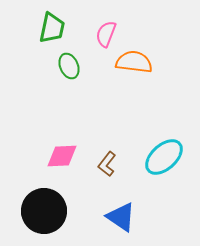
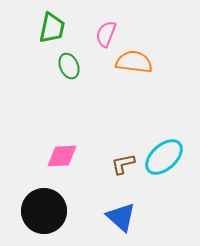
brown L-shape: moved 16 px right; rotated 40 degrees clockwise
blue triangle: rotated 8 degrees clockwise
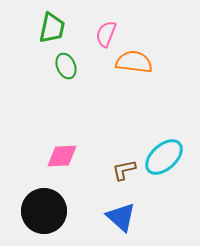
green ellipse: moved 3 px left
brown L-shape: moved 1 px right, 6 px down
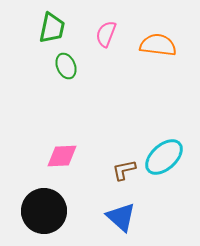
orange semicircle: moved 24 px right, 17 px up
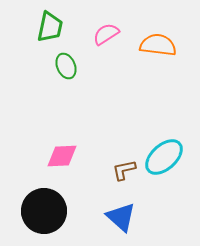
green trapezoid: moved 2 px left, 1 px up
pink semicircle: rotated 36 degrees clockwise
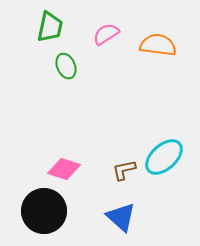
pink diamond: moved 2 px right, 13 px down; rotated 20 degrees clockwise
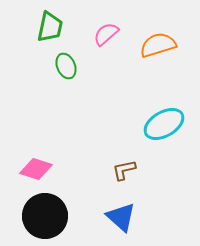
pink semicircle: rotated 8 degrees counterclockwise
orange semicircle: rotated 24 degrees counterclockwise
cyan ellipse: moved 33 px up; rotated 12 degrees clockwise
pink diamond: moved 28 px left
black circle: moved 1 px right, 5 px down
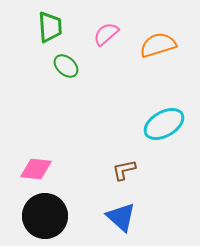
green trapezoid: rotated 16 degrees counterclockwise
green ellipse: rotated 25 degrees counterclockwise
pink diamond: rotated 12 degrees counterclockwise
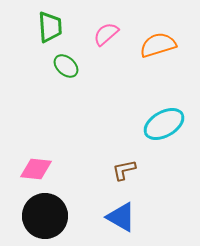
blue triangle: rotated 12 degrees counterclockwise
